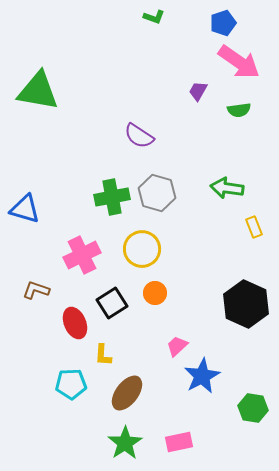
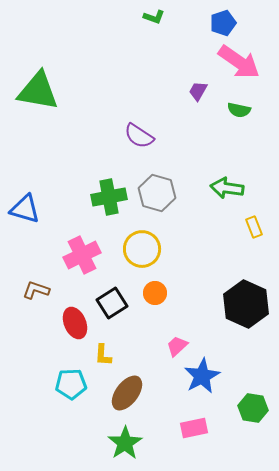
green semicircle: rotated 20 degrees clockwise
green cross: moved 3 px left
pink rectangle: moved 15 px right, 14 px up
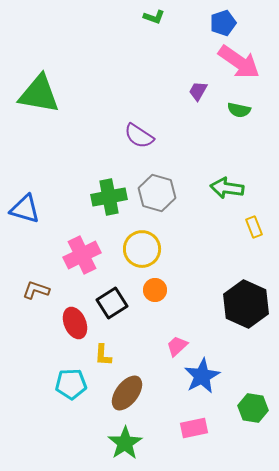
green triangle: moved 1 px right, 3 px down
orange circle: moved 3 px up
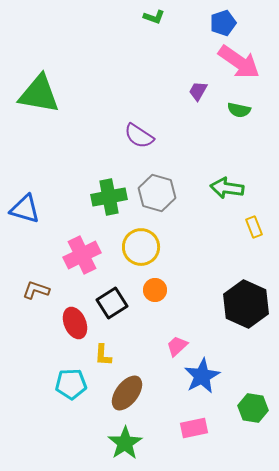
yellow circle: moved 1 px left, 2 px up
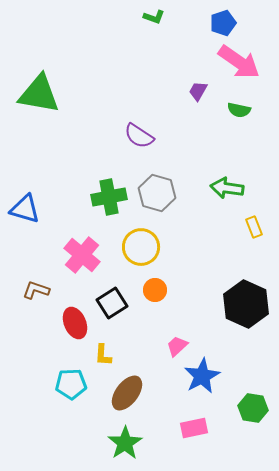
pink cross: rotated 24 degrees counterclockwise
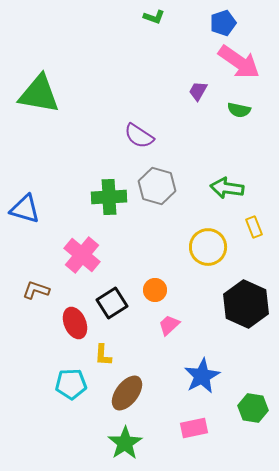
gray hexagon: moved 7 px up
green cross: rotated 8 degrees clockwise
yellow circle: moved 67 px right
pink trapezoid: moved 8 px left, 21 px up
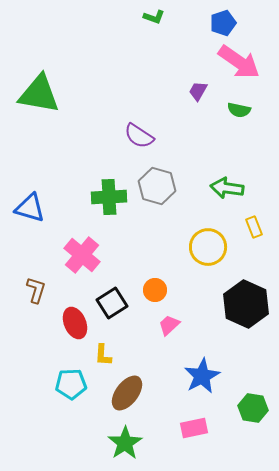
blue triangle: moved 5 px right, 1 px up
brown L-shape: rotated 88 degrees clockwise
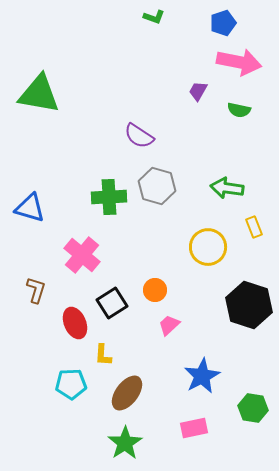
pink arrow: rotated 24 degrees counterclockwise
black hexagon: moved 3 px right, 1 px down; rotated 6 degrees counterclockwise
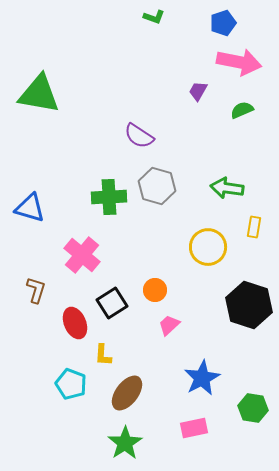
green semicircle: moved 3 px right; rotated 145 degrees clockwise
yellow rectangle: rotated 30 degrees clockwise
blue star: moved 2 px down
cyan pentagon: rotated 24 degrees clockwise
